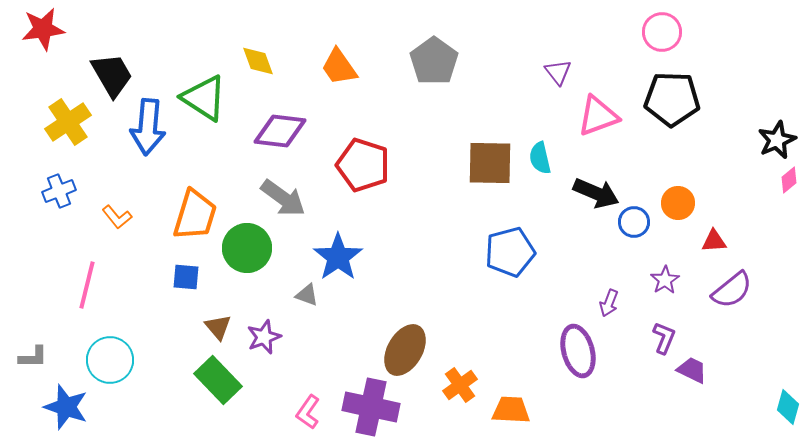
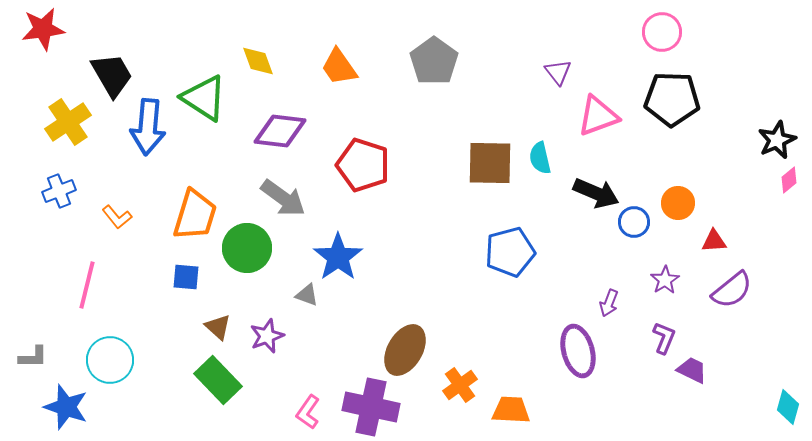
brown triangle at (218, 327): rotated 8 degrees counterclockwise
purple star at (264, 337): moved 3 px right, 1 px up
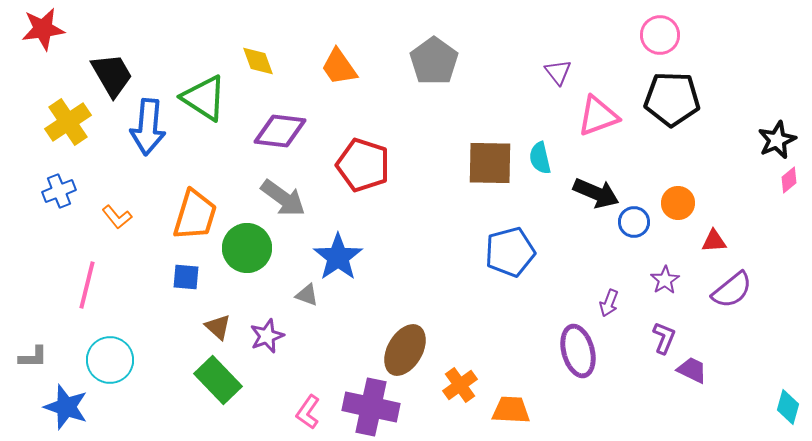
pink circle at (662, 32): moved 2 px left, 3 px down
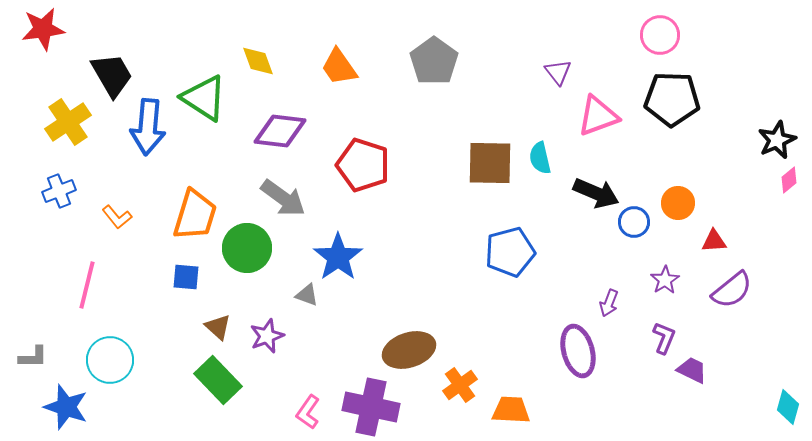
brown ellipse at (405, 350): moved 4 px right; rotated 42 degrees clockwise
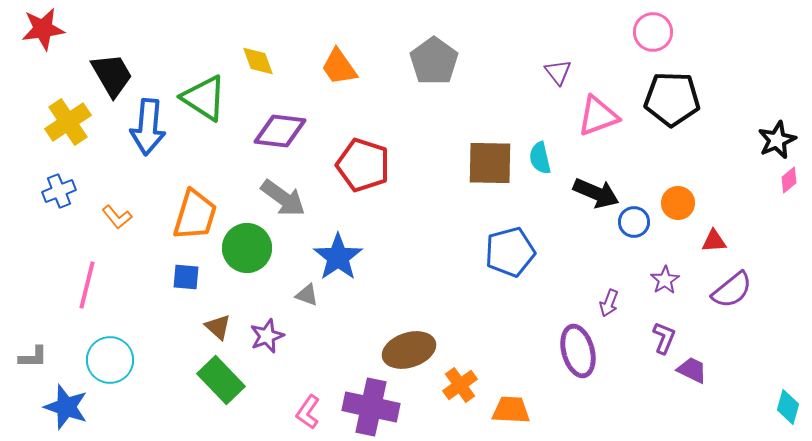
pink circle at (660, 35): moved 7 px left, 3 px up
green rectangle at (218, 380): moved 3 px right
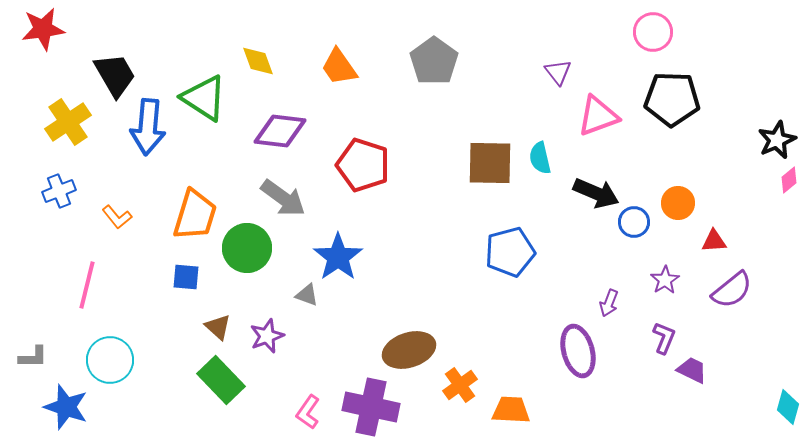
black trapezoid at (112, 75): moved 3 px right
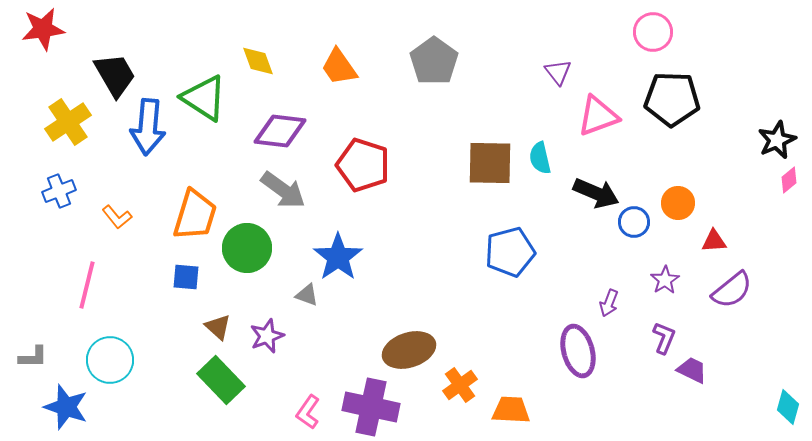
gray arrow at (283, 198): moved 8 px up
